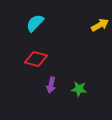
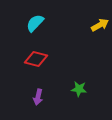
purple arrow: moved 13 px left, 12 px down
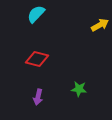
cyan semicircle: moved 1 px right, 9 px up
red diamond: moved 1 px right
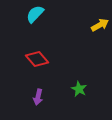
cyan semicircle: moved 1 px left
red diamond: rotated 35 degrees clockwise
green star: rotated 21 degrees clockwise
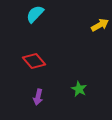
red diamond: moved 3 px left, 2 px down
